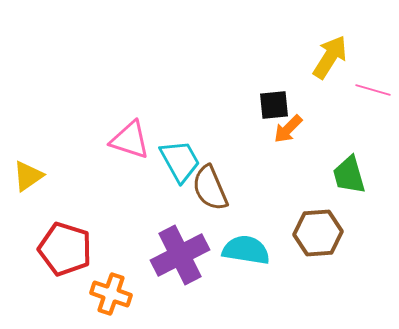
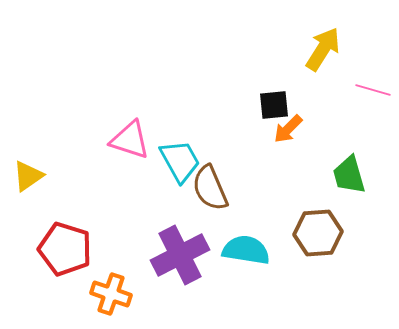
yellow arrow: moved 7 px left, 8 px up
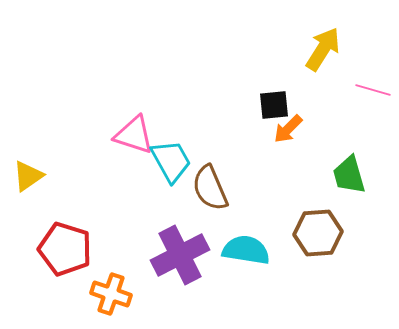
pink triangle: moved 4 px right, 5 px up
cyan trapezoid: moved 9 px left
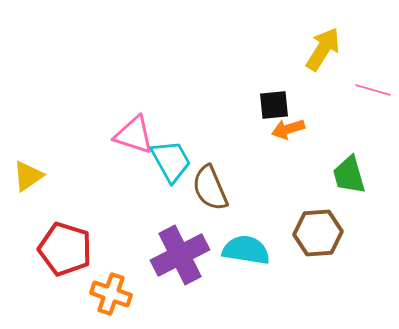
orange arrow: rotated 28 degrees clockwise
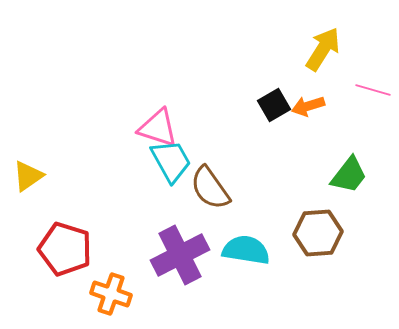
black square: rotated 24 degrees counterclockwise
orange arrow: moved 20 px right, 23 px up
pink triangle: moved 24 px right, 7 px up
green trapezoid: rotated 126 degrees counterclockwise
brown semicircle: rotated 12 degrees counterclockwise
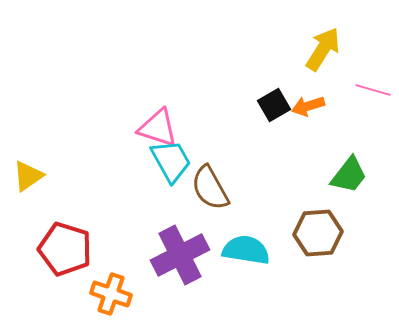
brown semicircle: rotated 6 degrees clockwise
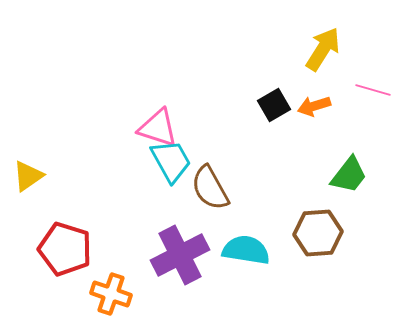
orange arrow: moved 6 px right
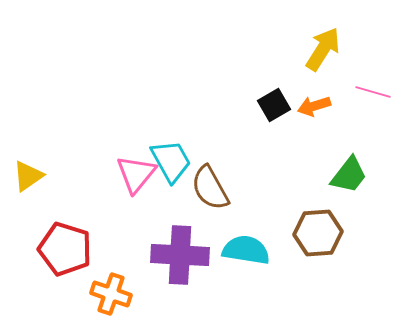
pink line: moved 2 px down
pink triangle: moved 22 px left, 46 px down; rotated 51 degrees clockwise
purple cross: rotated 30 degrees clockwise
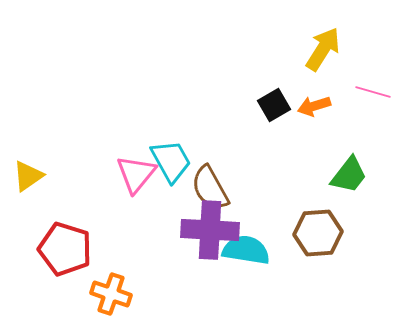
purple cross: moved 30 px right, 25 px up
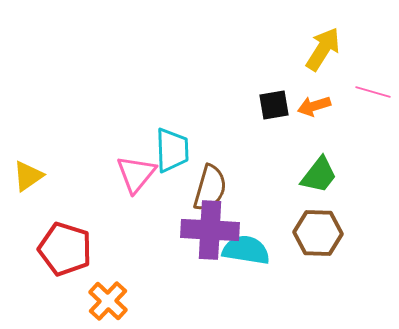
black square: rotated 20 degrees clockwise
cyan trapezoid: moved 1 px right, 11 px up; rotated 27 degrees clockwise
green trapezoid: moved 30 px left
brown semicircle: rotated 135 degrees counterclockwise
brown hexagon: rotated 6 degrees clockwise
orange cross: moved 3 px left, 7 px down; rotated 24 degrees clockwise
